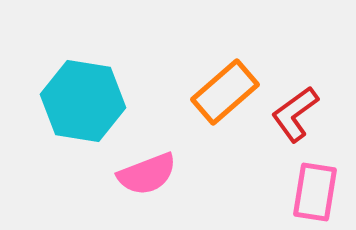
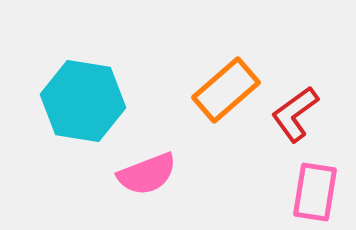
orange rectangle: moved 1 px right, 2 px up
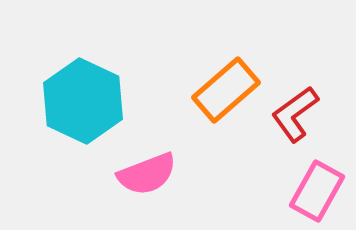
cyan hexagon: rotated 16 degrees clockwise
pink rectangle: moved 2 px right, 1 px up; rotated 20 degrees clockwise
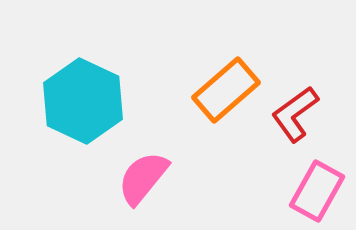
pink semicircle: moved 4 px left, 4 px down; rotated 150 degrees clockwise
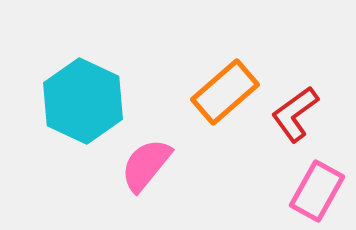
orange rectangle: moved 1 px left, 2 px down
pink semicircle: moved 3 px right, 13 px up
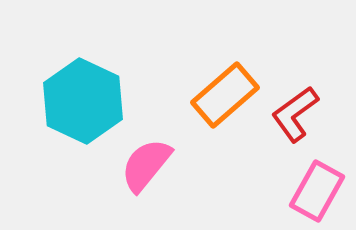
orange rectangle: moved 3 px down
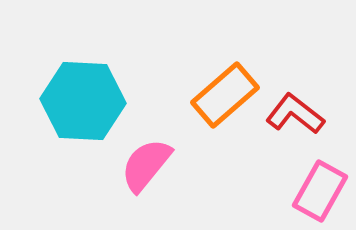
cyan hexagon: rotated 22 degrees counterclockwise
red L-shape: rotated 74 degrees clockwise
pink rectangle: moved 3 px right
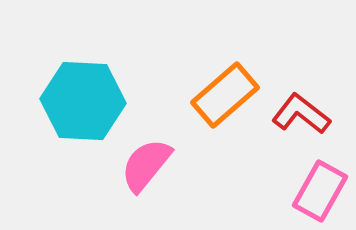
red L-shape: moved 6 px right
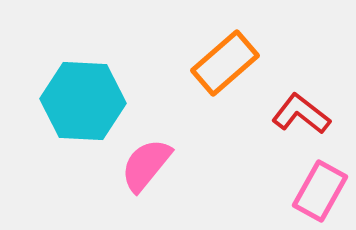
orange rectangle: moved 32 px up
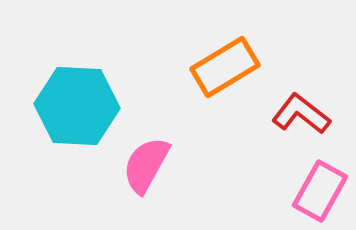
orange rectangle: moved 4 px down; rotated 10 degrees clockwise
cyan hexagon: moved 6 px left, 5 px down
pink semicircle: rotated 10 degrees counterclockwise
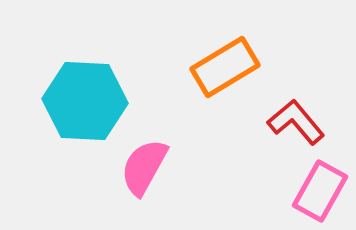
cyan hexagon: moved 8 px right, 5 px up
red L-shape: moved 5 px left, 8 px down; rotated 12 degrees clockwise
pink semicircle: moved 2 px left, 2 px down
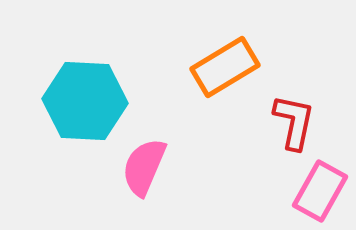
red L-shape: moved 2 px left; rotated 52 degrees clockwise
pink semicircle: rotated 6 degrees counterclockwise
